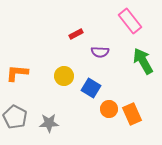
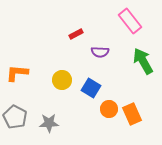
yellow circle: moved 2 px left, 4 px down
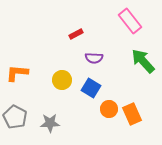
purple semicircle: moved 6 px left, 6 px down
green arrow: rotated 12 degrees counterclockwise
gray star: moved 1 px right
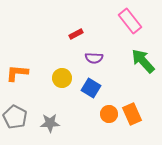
yellow circle: moved 2 px up
orange circle: moved 5 px down
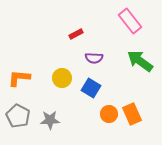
green arrow: moved 3 px left; rotated 12 degrees counterclockwise
orange L-shape: moved 2 px right, 5 px down
gray pentagon: moved 3 px right, 1 px up
gray star: moved 3 px up
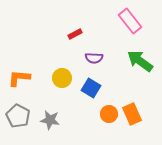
red rectangle: moved 1 px left
gray star: rotated 12 degrees clockwise
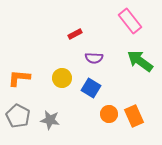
orange rectangle: moved 2 px right, 2 px down
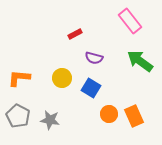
purple semicircle: rotated 12 degrees clockwise
